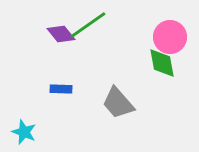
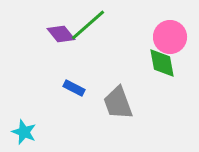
green line: rotated 6 degrees counterclockwise
blue rectangle: moved 13 px right, 1 px up; rotated 25 degrees clockwise
gray trapezoid: rotated 21 degrees clockwise
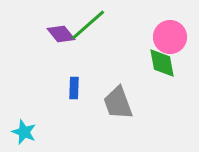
blue rectangle: rotated 65 degrees clockwise
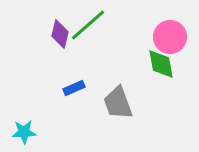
purple diamond: moved 1 px left; rotated 52 degrees clockwise
green diamond: moved 1 px left, 1 px down
blue rectangle: rotated 65 degrees clockwise
cyan star: rotated 25 degrees counterclockwise
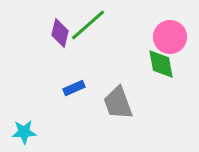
purple diamond: moved 1 px up
